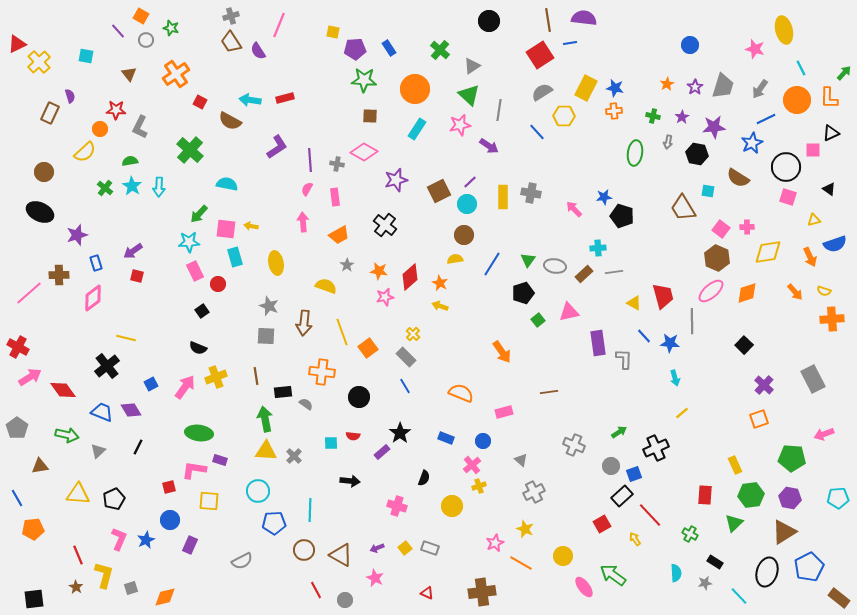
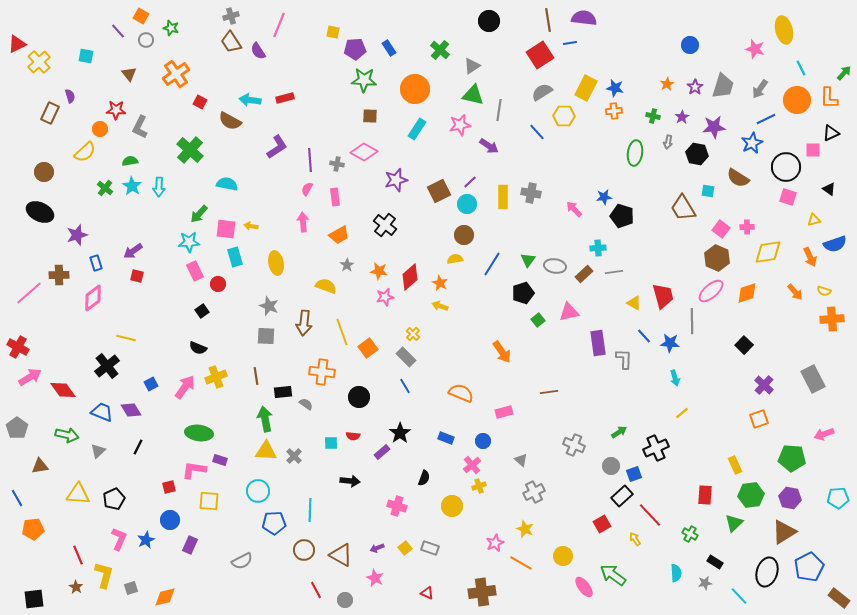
green triangle at (469, 95): moved 4 px right; rotated 30 degrees counterclockwise
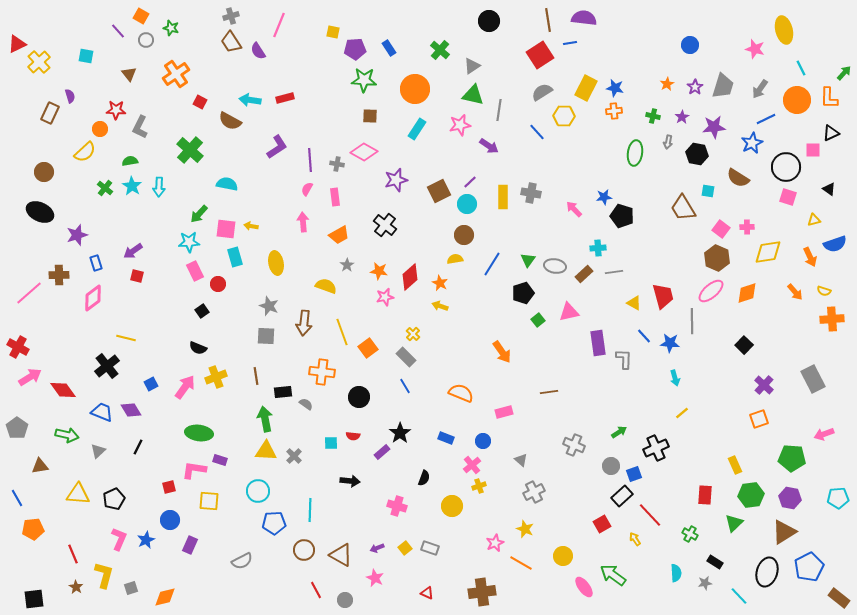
red line at (78, 555): moved 5 px left, 1 px up
